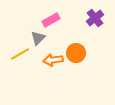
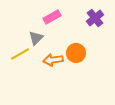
pink rectangle: moved 1 px right, 3 px up
gray triangle: moved 2 px left
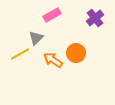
pink rectangle: moved 2 px up
orange arrow: rotated 42 degrees clockwise
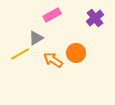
gray triangle: rotated 14 degrees clockwise
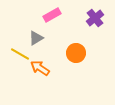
yellow line: rotated 60 degrees clockwise
orange arrow: moved 13 px left, 8 px down
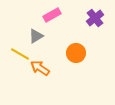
gray triangle: moved 2 px up
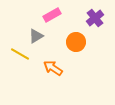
orange circle: moved 11 px up
orange arrow: moved 13 px right
